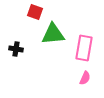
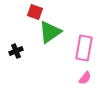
green triangle: moved 3 px left, 2 px up; rotated 30 degrees counterclockwise
black cross: moved 2 px down; rotated 32 degrees counterclockwise
pink semicircle: rotated 16 degrees clockwise
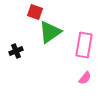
pink rectangle: moved 3 px up
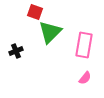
green triangle: rotated 10 degrees counterclockwise
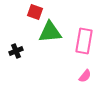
green triangle: rotated 40 degrees clockwise
pink rectangle: moved 4 px up
pink semicircle: moved 2 px up
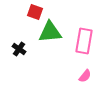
black cross: moved 3 px right, 2 px up; rotated 32 degrees counterclockwise
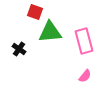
pink rectangle: rotated 25 degrees counterclockwise
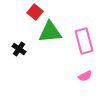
red square: rotated 21 degrees clockwise
pink semicircle: rotated 24 degrees clockwise
